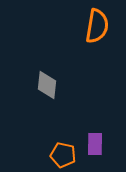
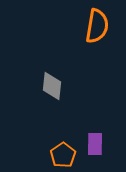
gray diamond: moved 5 px right, 1 px down
orange pentagon: rotated 25 degrees clockwise
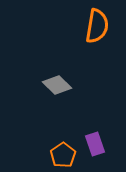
gray diamond: moved 5 px right, 1 px up; rotated 52 degrees counterclockwise
purple rectangle: rotated 20 degrees counterclockwise
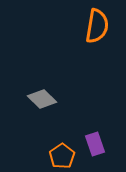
gray diamond: moved 15 px left, 14 px down
orange pentagon: moved 1 px left, 1 px down
